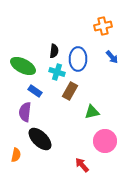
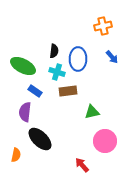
brown rectangle: moved 2 px left; rotated 54 degrees clockwise
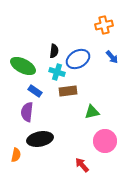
orange cross: moved 1 px right, 1 px up
blue ellipse: rotated 60 degrees clockwise
purple semicircle: moved 2 px right
black ellipse: rotated 55 degrees counterclockwise
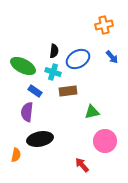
cyan cross: moved 4 px left
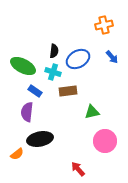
orange semicircle: moved 1 px right, 1 px up; rotated 40 degrees clockwise
red arrow: moved 4 px left, 4 px down
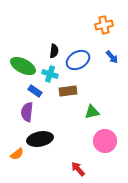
blue ellipse: moved 1 px down
cyan cross: moved 3 px left, 2 px down
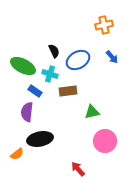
black semicircle: rotated 32 degrees counterclockwise
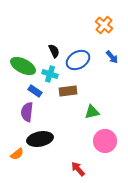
orange cross: rotated 36 degrees counterclockwise
